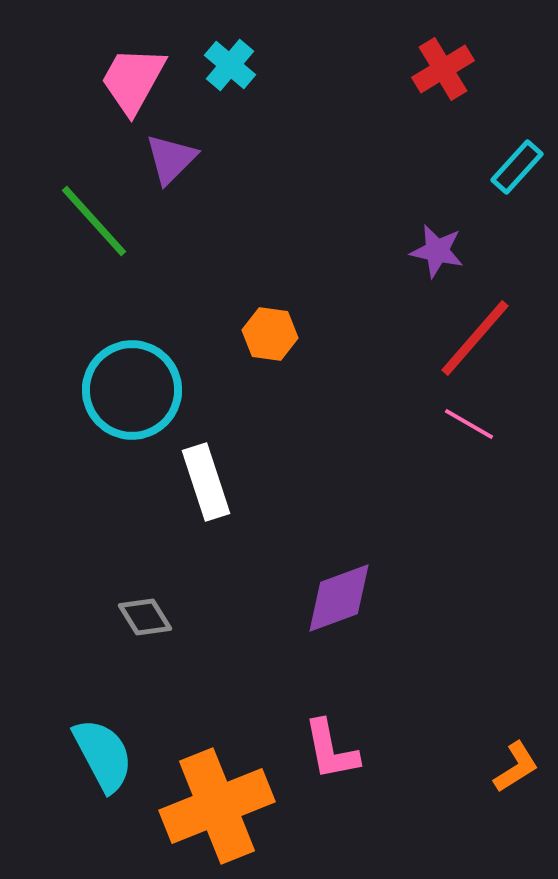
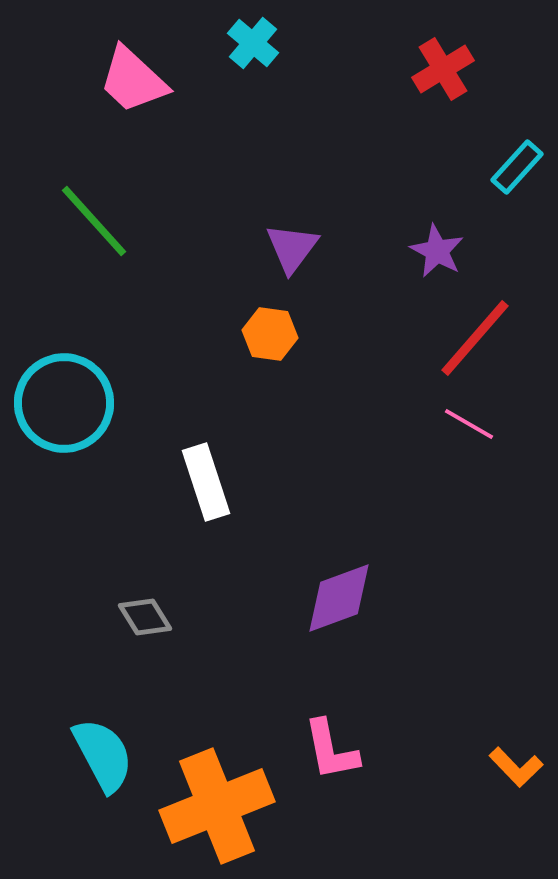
cyan cross: moved 23 px right, 22 px up
pink trapezoid: rotated 76 degrees counterclockwise
purple triangle: moved 121 px right, 89 px down; rotated 8 degrees counterclockwise
purple star: rotated 16 degrees clockwise
cyan circle: moved 68 px left, 13 px down
orange L-shape: rotated 78 degrees clockwise
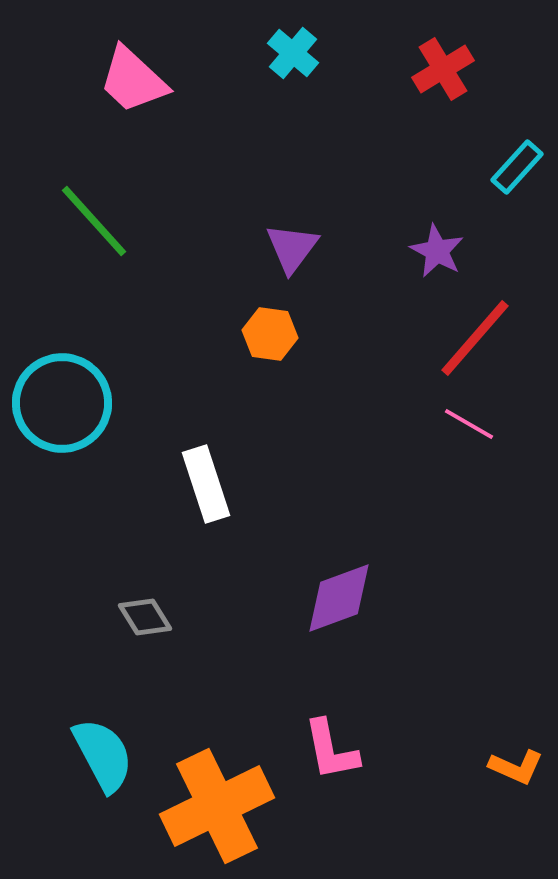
cyan cross: moved 40 px right, 10 px down
cyan circle: moved 2 px left
white rectangle: moved 2 px down
orange L-shape: rotated 22 degrees counterclockwise
orange cross: rotated 4 degrees counterclockwise
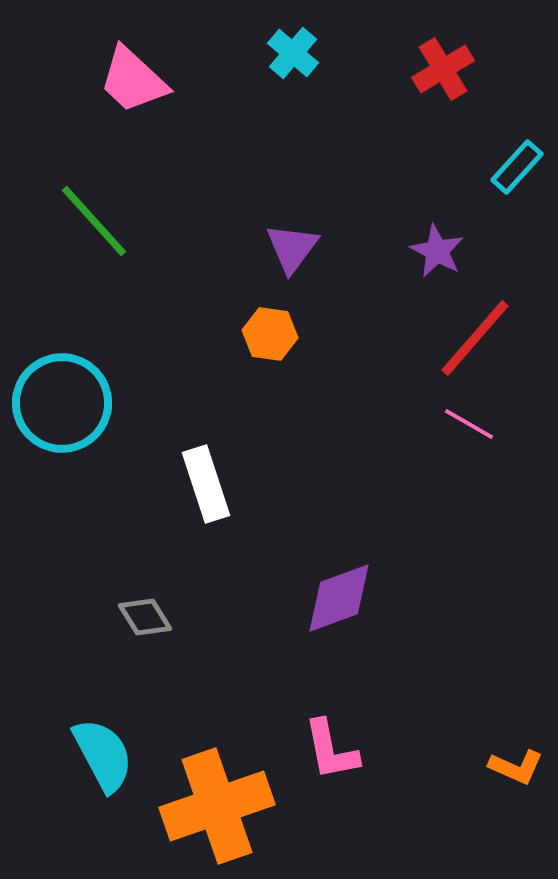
orange cross: rotated 7 degrees clockwise
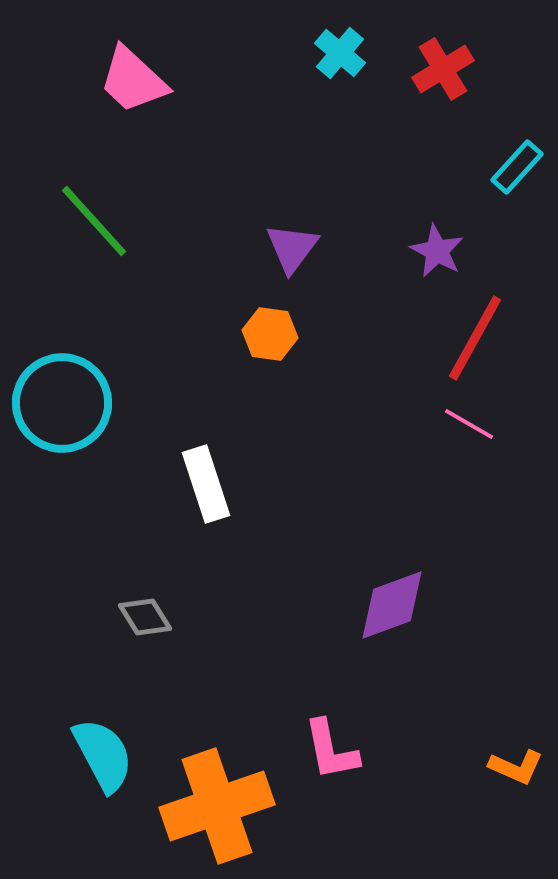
cyan cross: moved 47 px right
red line: rotated 12 degrees counterclockwise
purple diamond: moved 53 px right, 7 px down
